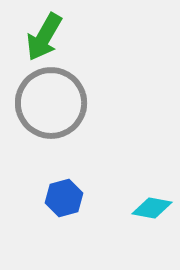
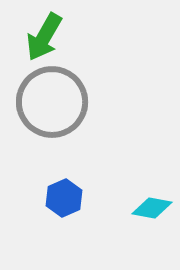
gray circle: moved 1 px right, 1 px up
blue hexagon: rotated 9 degrees counterclockwise
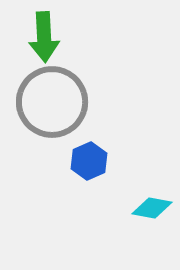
green arrow: rotated 33 degrees counterclockwise
blue hexagon: moved 25 px right, 37 px up
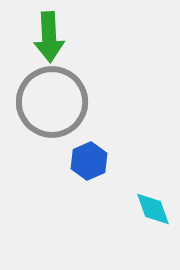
green arrow: moved 5 px right
cyan diamond: moved 1 px right, 1 px down; rotated 60 degrees clockwise
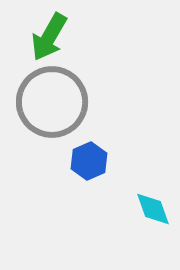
green arrow: rotated 33 degrees clockwise
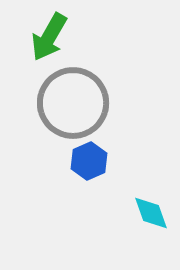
gray circle: moved 21 px right, 1 px down
cyan diamond: moved 2 px left, 4 px down
